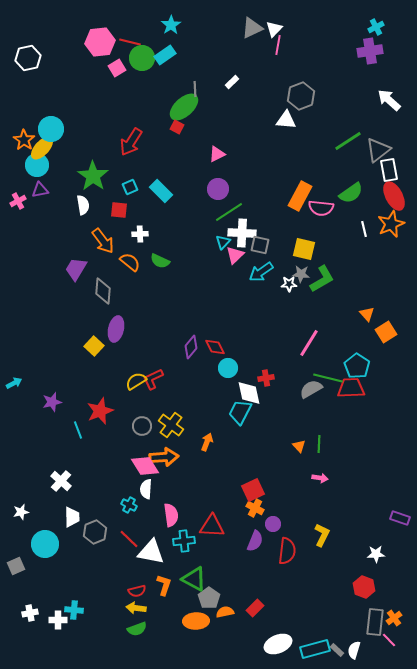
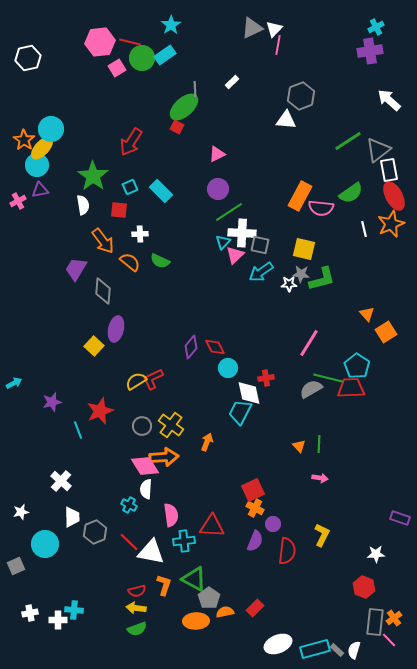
green L-shape at (322, 279): rotated 16 degrees clockwise
red line at (129, 539): moved 3 px down
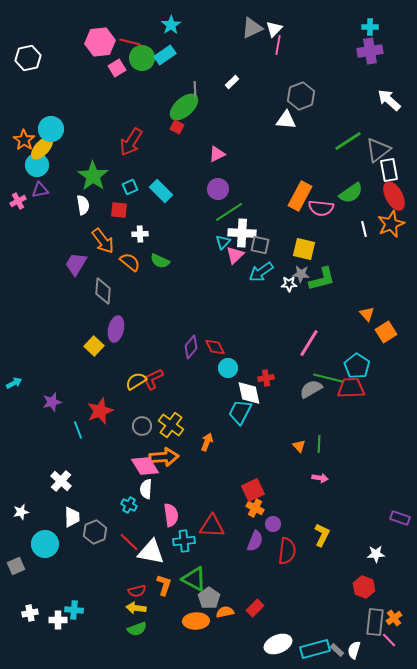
cyan cross at (376, 27): moved 6 px left; rotated 28 degrees clockwise
purple trapezoid at (76, 269): moved 5 px up
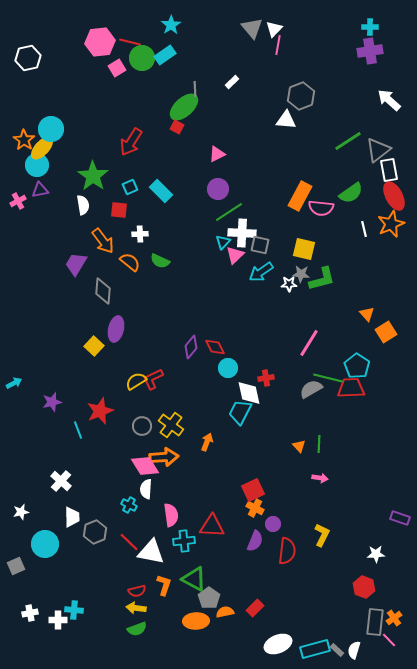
gray triangle at (252, 28): rotated 45 degrees counterclockwise
